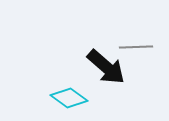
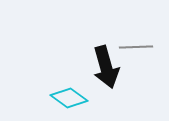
black arrow: rotated 33 degrees clockwise
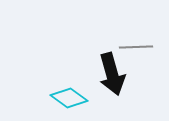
black arrow: moved 6 px right, 7 px down
